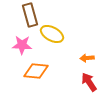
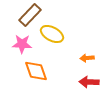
brown rectangle: rotated 60 degrees clockwise
pink star: moved 1 px up
orange diamond: rotated 65 degrees clockwise
red arrow: rotated 54 degrees counterclockwise
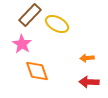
yellow ellipse: moved 5 px right, 10 px up
pink star: rotated 30 degrees clockwise
orange diamond: moved 1 px right
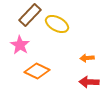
pink star: moved 2 px left, 1 px down
orange diamond: rotated 45 degrees counterclockwise
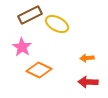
brown rectangle: rotated 20 degrees clockwise
pink star: moved 2 px right, 2 px down
orange diamond: moved 2 px right, 1 px up
red arrow: moved 1 px left
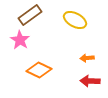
brown rectangle: rotated 10 degrees counterclockwise
yellow ellipse: moved 18 px right, 4 px up
pink star: moved 2 px left, 7 px up
red arrow: moved 2 px right, 1 px up
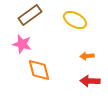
pink star: moved 2 px right, 4 px down; rotated 18 degrees counterclockwise
orange arrow: moved 2 px up
orange diamond: rotated 50 degrees clockwise
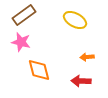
brown rectangle: moved 6 px left
pink star: moved 1 px left, 2 px up
orange arrow: moved 1 px down
red arrow: moved 9 px left
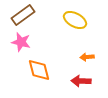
brown rectangle: moved 1 px left
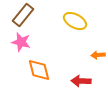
brown rectangle: rotated 15 degrees counterclockwise
yellow ellipse: moved 1 px down
orange arrow: moved 11 px right, 2 px up
